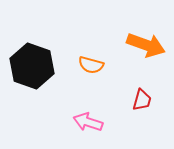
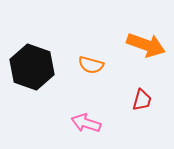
black hexagon: moved 1 px down
pink arrow: moved 2 px left, 1 px down
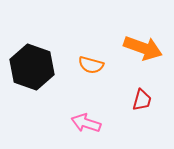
orange arrow: moved 3 px left, 3 px down
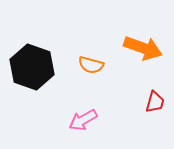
red trapezoid: moved 13 px right, 2 px down
pink arrow: moved 3 px left, 3 px up; rotated 48 degrees counterclockwise
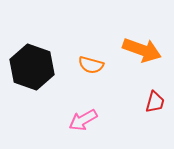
orange arrow: moved 1 px left, 2 px down
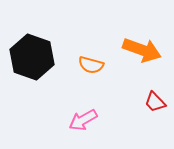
black hexagon: moved 10 px up
red trapezoid: rotated 120 degrees clockwise
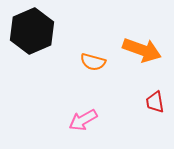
black hexagon: moved 26 px up; rotated 18 degrees clockwise
orange semicircle: moved 2 px right, 3 px up
red trapezoid: rotated 35 degrees clockwise
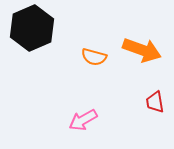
black hexagon: moved 3 px up
orange semicircle: moved 1 px right, 5 px up
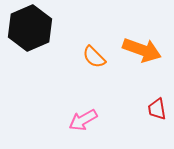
black hexagon: moved 2 px left
orange semicircle: rotated 30 degrees clockwise
red trapezoid: moved 2 px right, 7 px down
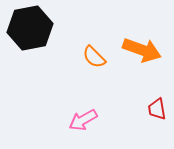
black hexagon: rotated 12 degrees clockwise
